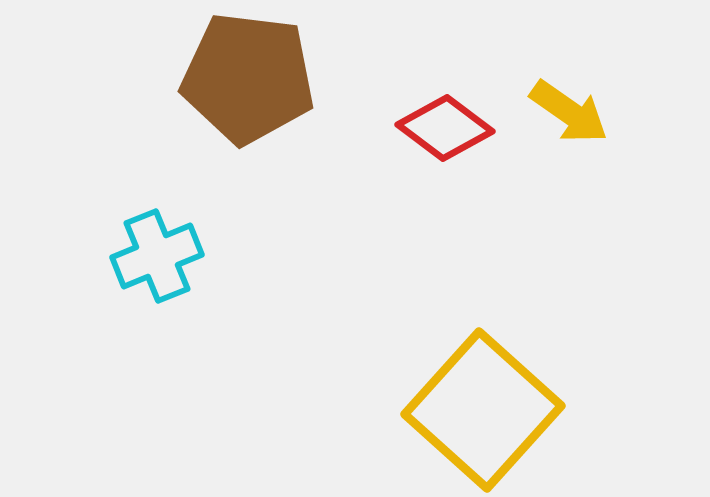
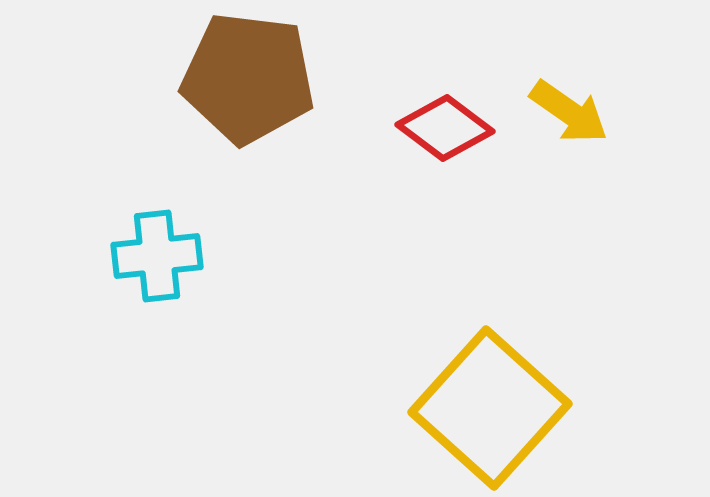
cyan cross: rotated 16 degrees clockwise
yellow square: moved 7 px right, 2 px up
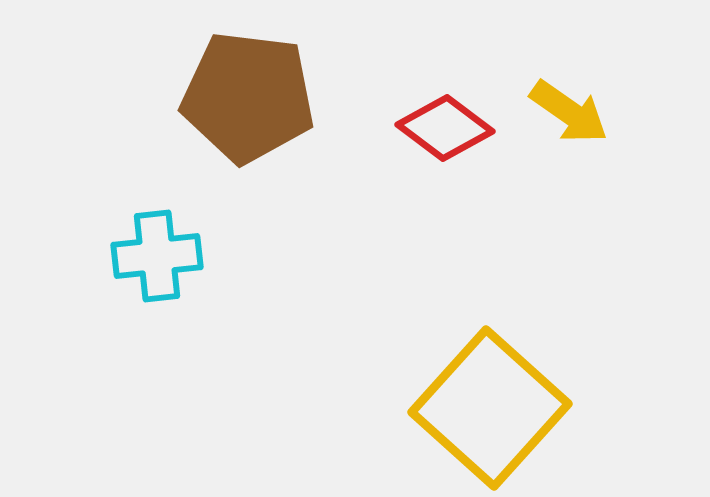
brown pentagon: moved 19 px down
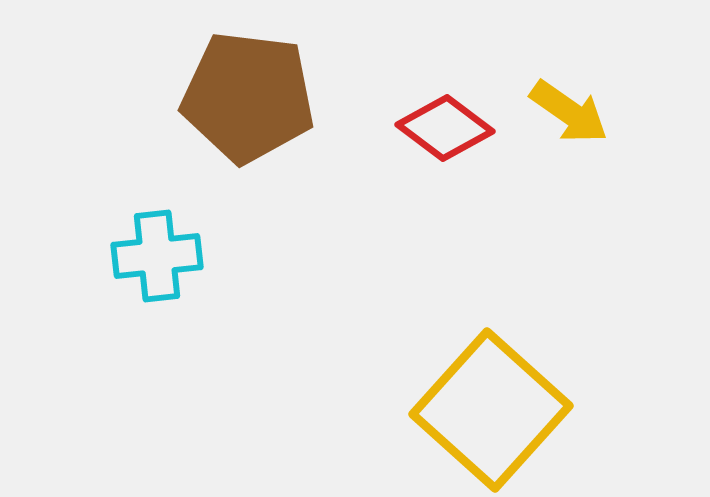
yellow square: moved 1 px right, 2 px down
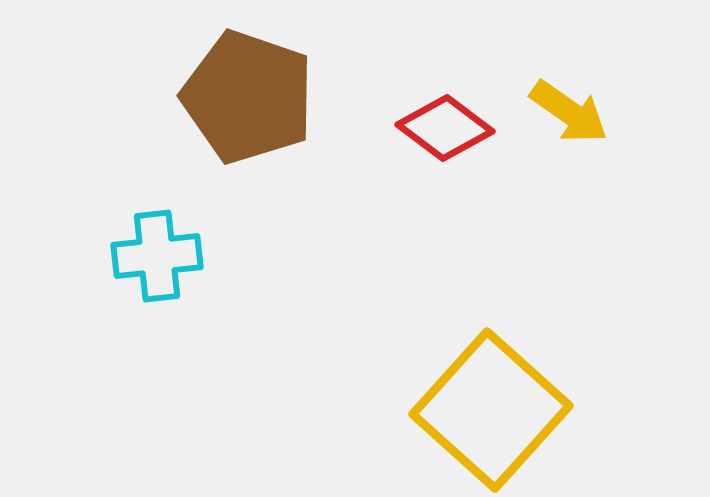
brown pentagon: rotated 12 degrees clockwise
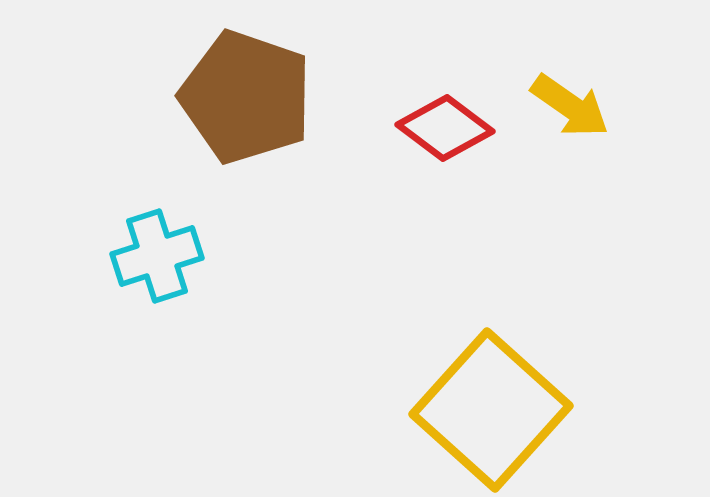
brown pentagon: moved 2 px left
yellow arrow: moved 1 px right, 6 px up
cyan cross: rotated 12 degrees counterclockwise
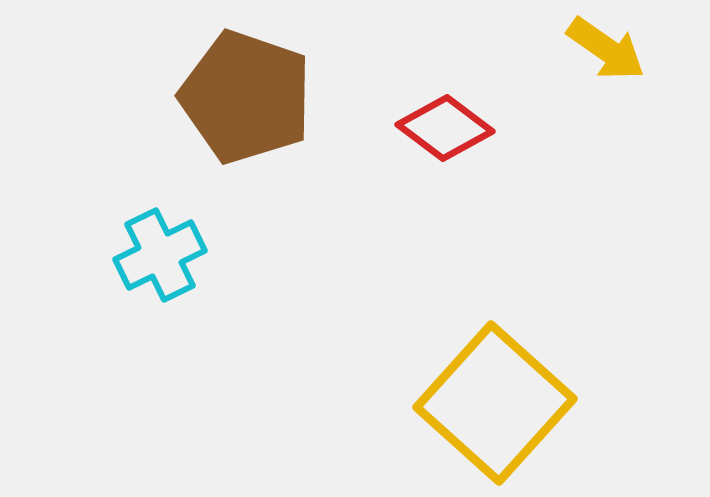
yellow arrow: moved 36 px right, 57 px up
cyan cross: moved 3 px right, 1 px up; rotated 8 degrees counterclockwise
yellow square: moved 4 px right, 7 px up
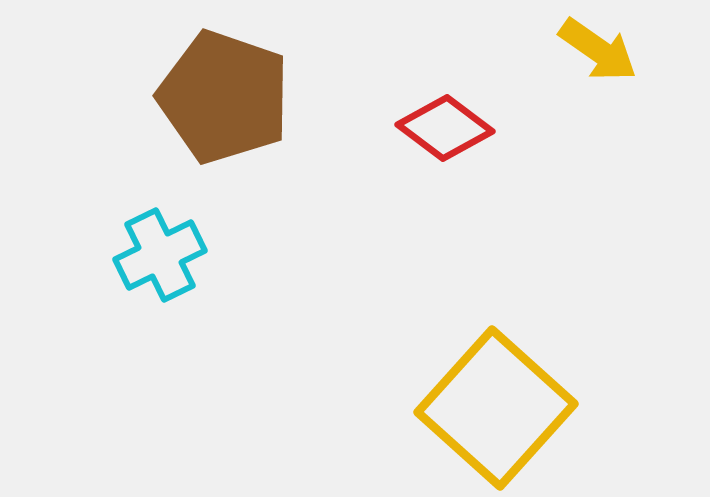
yellow arrow: moved 8 px left, 1 px down
brown pentagon: moved 22 px left
yellow square: moved 1 px right, 5 px down
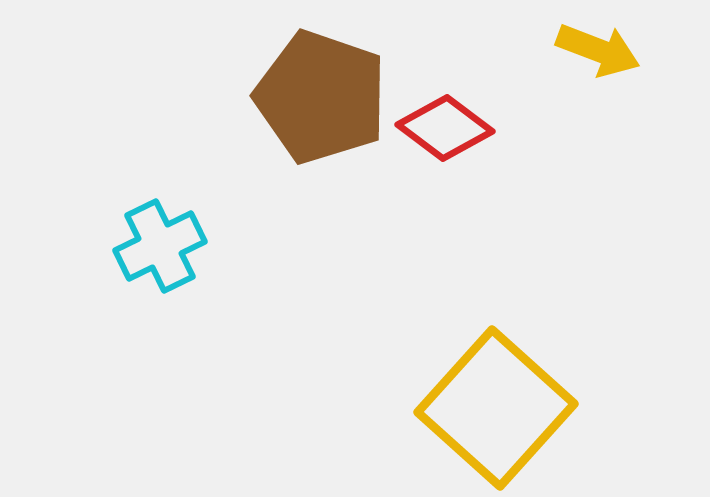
yellow arrow: rotated 14 degrees counterclockwise
brown pentagon: moved 97 px right
cyan cross: moved 9 px up
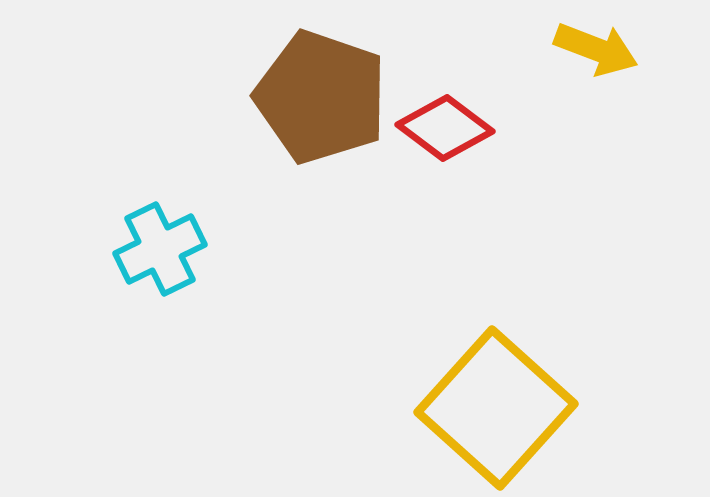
yellow arrow: moved 2 px left, 1 px up
cyan cross: moved 3 px down
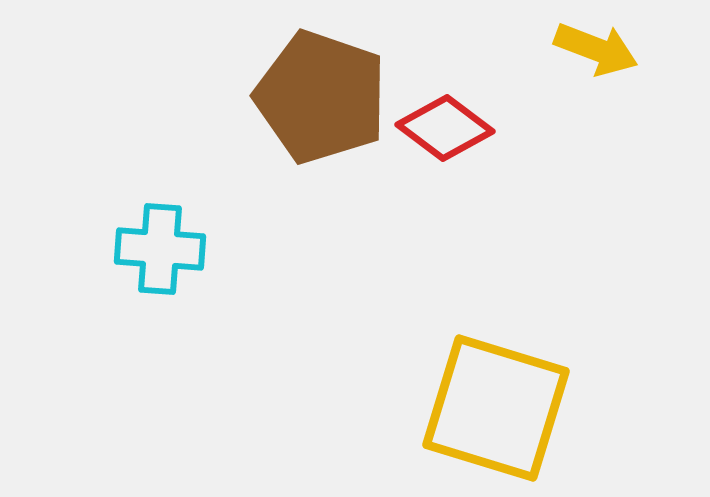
cyan cross: rotated 30 degrees clockwise
yellow square: rotated 25 degrees counterclockwise
